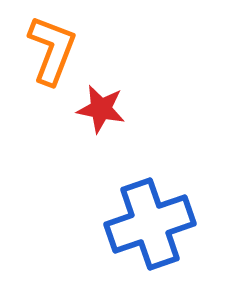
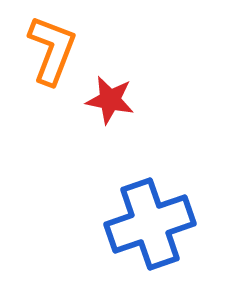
red star: moved 9 px right, 9 px up
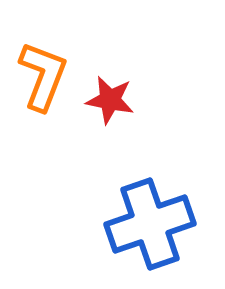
orange L-shape: moved 9 px left, 26 px down
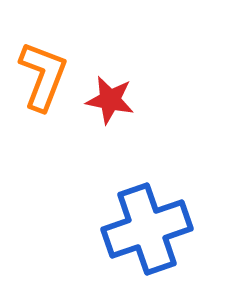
blue cross: moved 3 px left, 5 px down
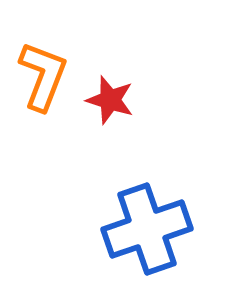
red star: rotated 6 degrees clockwise
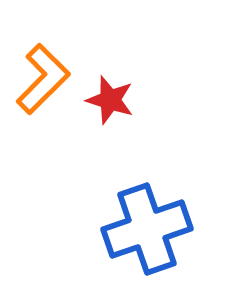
orange L-shape: moved 3 px down; rotated 24 degrees clockwise
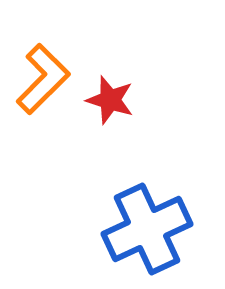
blue cross: rotated 6 degrees counterclockwise
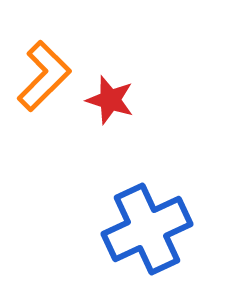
orange L-shape: moved 1 px right, 3 px up
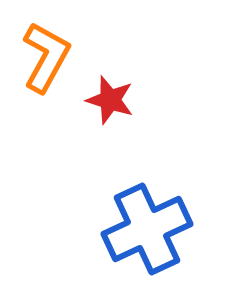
orange L-shape: moved 2 px right, 19 px up; rotated 16 degrees counterclockwise
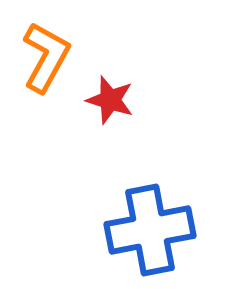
blue cross: moved 3 px right, 1 px down; rotated 14 degrees clockwise
